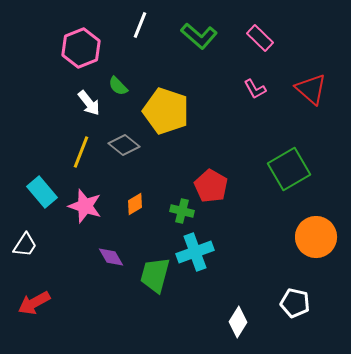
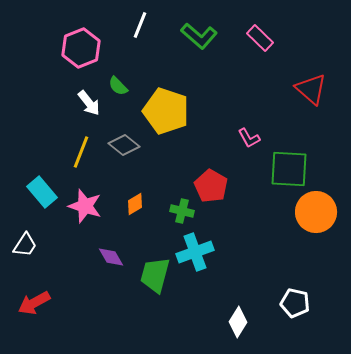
pink L-shape: moved 6 px left, 49 px down
green square: rotated 33 degrees clockwise
orange circle: moved 25 px up
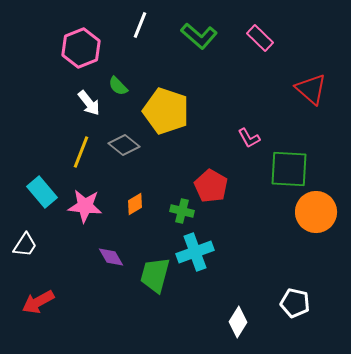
pink star: rotated 12 degrees counterclockwise
red arrow: moved 4 px right, 1 px up
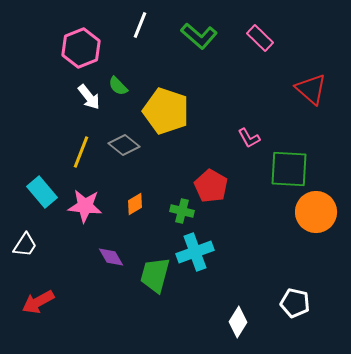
white arrow: moved 6 px up
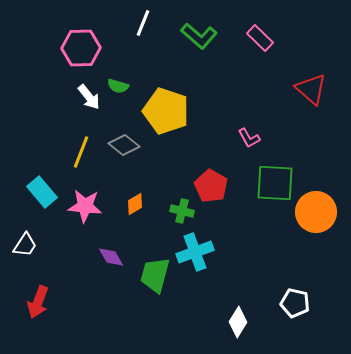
white line: moved 3 px right, 2 px up
pink hexagon: rotated 21 degrees clockwise
green semicircle: rotated 30 degrees counterclockwise
green square: moved 14 px left, 14 px down
red arrow: rotated 40 degrees counterclockwise
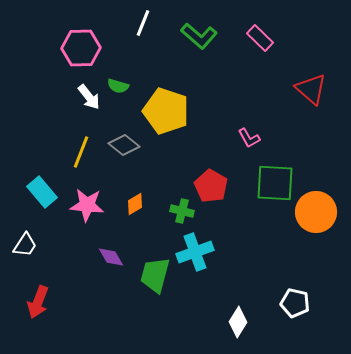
pink star: moved 2 px right, 1 px up
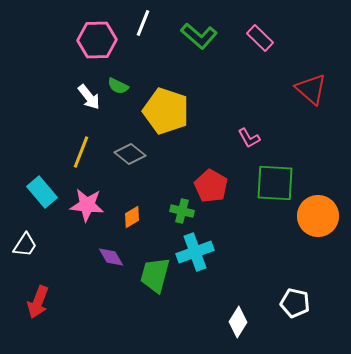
pink hexagon: moved 16 px right, 8 px up
green semicircle: rotated 10 degrees clockwise
gray diamond: moved 6 px right, 9 px down
orange diamond: moved 3 px left, 13 px down
orange circle: moved 2 px right, 4 px down
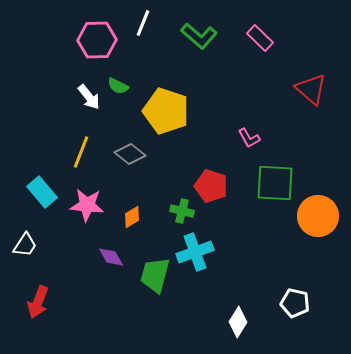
red pentagon: rotated 12 degrees counterclockwise
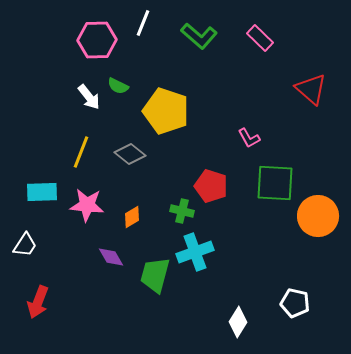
cyan rectangle: rotated 52 degrees counterclockwise
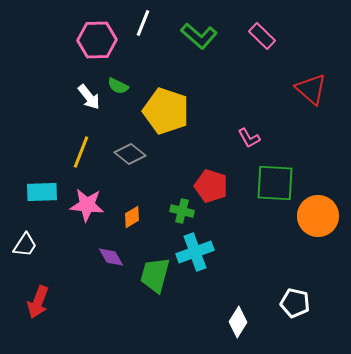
pink rectangle: moved 2 px right, 2 px up
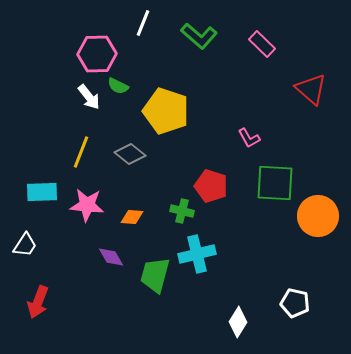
pink rectangle: moved 8 px down
pink hexagon: moved 14 px down
orange diamond: rotated 35 degrees clockwise
cyan cross: moved 2 px right, 2 px down; rotated 6 degrees clockwise
